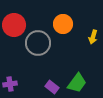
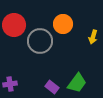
gray circle: moved 2 px right, 2 px up
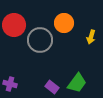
orange circle: moved 1 px right, 1 px up
yellow arrow: moved 2 px left
gray circle: moved 1 px up
purple cross: rotated 24 degrees clockwise
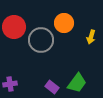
red circle: moved 2 px down
gray circle: moved 1 px right
purple cross: rotated 24 degrees counterclockwise
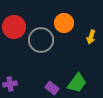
purple rectangle: moved 1 px down
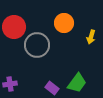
gray circle: moved 4 px left, 5 px down
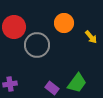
yellow arrow: rotated 56 degrees counterclockwise
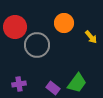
red circle: moved 1 px right
purple cross: moved 9 px right
purple rectangle: moved 1 px right
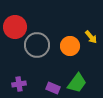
orange circle: moved 6 px right, 23 px down
purple rectangle: rotated 16 degrees counterclockwise
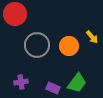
red circle: moved 13 px up
yellow arrow: moved 1 px right
orange circle: moved 1 px left
purple cross: moved 2 px right, 2 px up
